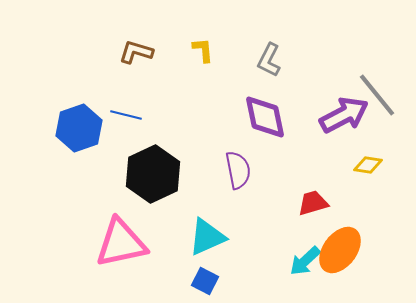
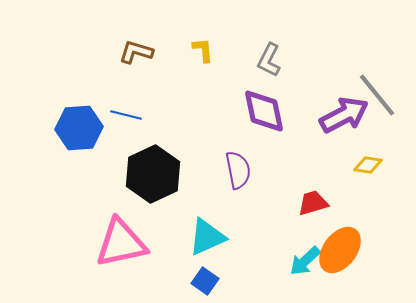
purple diamond: moved 1 px left, 6 px up
blue hexagon: rotated 15 degrees clockwise
blue square: rotated 8 degrees clockwise
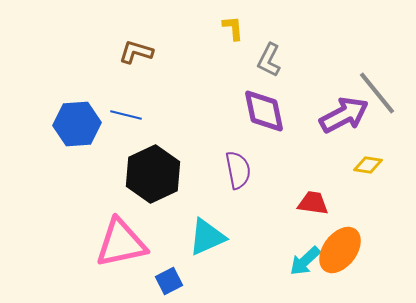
yellow L-shape: moved 30 px right, 22 px up
gray line: moved 2 px up
blue hexagon: moved 2 px left, 4 px up
red trapezoid: rotated 24 degrees clockwise
blue square: moved 36 px left; rotated 28 degrees clockwise
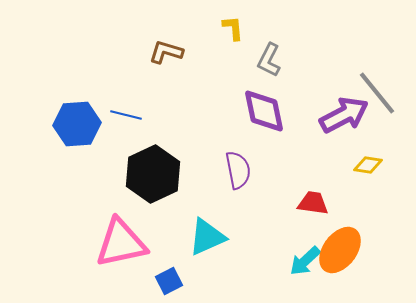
brown L-shape: moved 30 px right
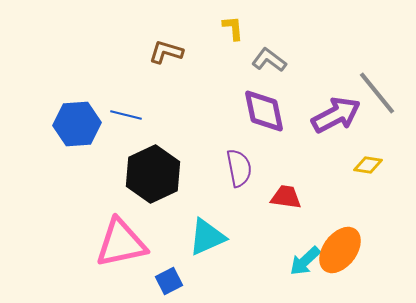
gray L-shape: rotated 100 degrees clockwise
purple arrow: moved 8 px left
purple semicircle: moved 1 px right, 2 px up
red trapezoid: moved 27 px left, 6 px up
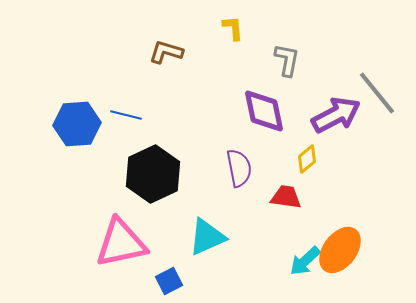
gray L-shape: moved 18 px right; rotated 64 degrees clockwise
yellow diamond: moved 61 px left, 6 px up; rotated 48 degrees counterclockwise
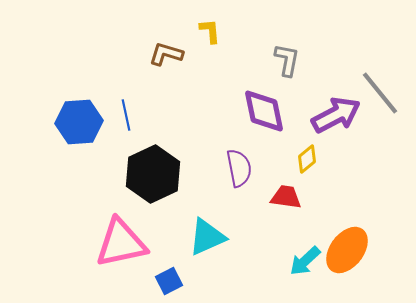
yellow L-shape: moved 23 px left, 3 px down
brown L-shape: moved 2 px down
gray line: moved 3 px right
blue line: rotated 64 degrees clockwise
blue hexagon: moved 2 px right, 2 px up
orange ellipse: moved 7 px right
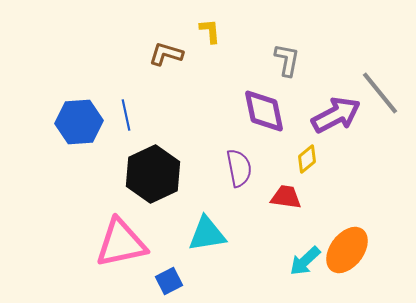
cyan triangle: moved 3 px up; rotated 15 degrees clockwise
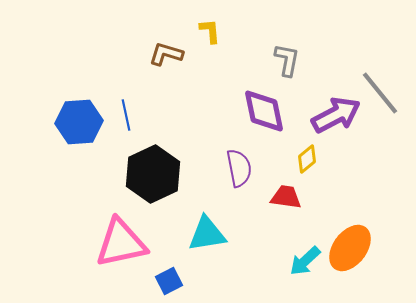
orange ellipse: moved 3 px right, 2 px up
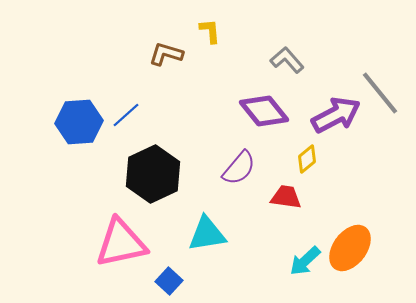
gray L-shape: rotated 52 degrees counterclockwise
purple diamond: rotated 27 degrees counterclockwise
blue line: rotated 60 degrees clockwise
purple semicircle: rotated 51 degrees clockwise
blue square: rotated 20 degrees counterclockwise
